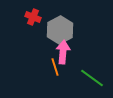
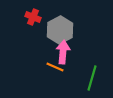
orange line: rotated 48 degrees counterclockwise
green line: rotated 70 degrees clockwise
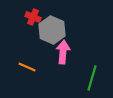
gray hexagon: moved 8 px left; rotated 8 degrees counterclockwise
orange line: moved 28 px left
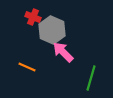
pink arrow: rotated 50 degrees counterclockwise
green line: moved 1 px left
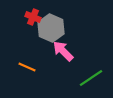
gray hexagon: moved 1 px left, 2 px up
pink arrow: moved 1 px up
green line: rotated 40 degrees clockwise
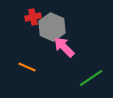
red cross: rotated 35 degrees counterclockwise
gray hexagon: moved 1 px right, 1 px up
pink arrow: moved 1 px right, 4 px up
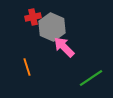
orange line: rotated 48 degrees clockwise
